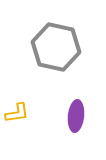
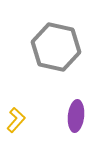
yellow L-shape: moved 1 px left, 7 px down; rotated 40 degrees counterclockwise
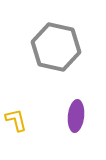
yellow L-shape: rotated 55 degrees counterclockwise
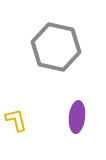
purple ellipse: moved 1 px right, 1 px down
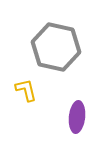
yellow L-shape: moved 10 px right, 30 px up
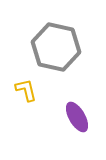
purple ellipse: rotated 36 degrees counterclockwise
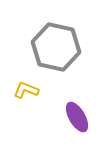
yellow L-shape: rotated 55 degrees counterclockwise
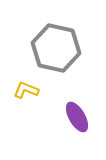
gray hexagon: moved 1 px down
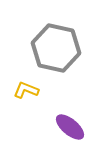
purple ellipse: moved 7 px left, 10 px down; rotated 20 degrees counterclockwise
